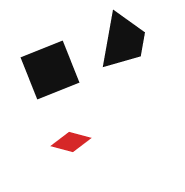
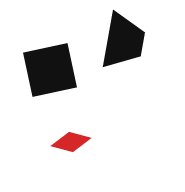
black square: rotated 10 degrees clockwise
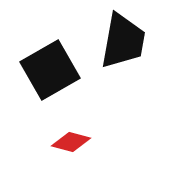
black square: rotated 18 degrees counterclockwise
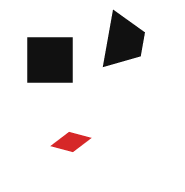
black square: moved 10 px up; rotated 30 degrees clockwise
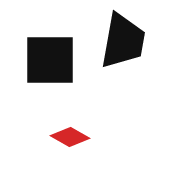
red diamond: moved 1 px left, 5 px up; rotated 15 degrees clockwise
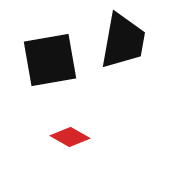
black square: rotated 10 degrees counterclockwise
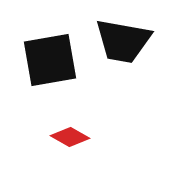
black trapezoid: rotated 90 degrees clockwise
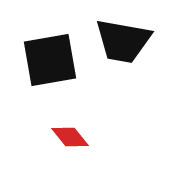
red diamond: rotated 21 degrees clockwise
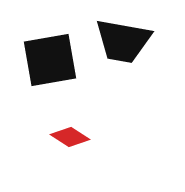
red diamond: rotated 18 degrees counterclockwise
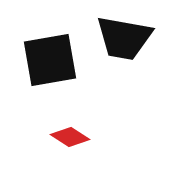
black trapezoid: moved 1 px right, 3 px up
